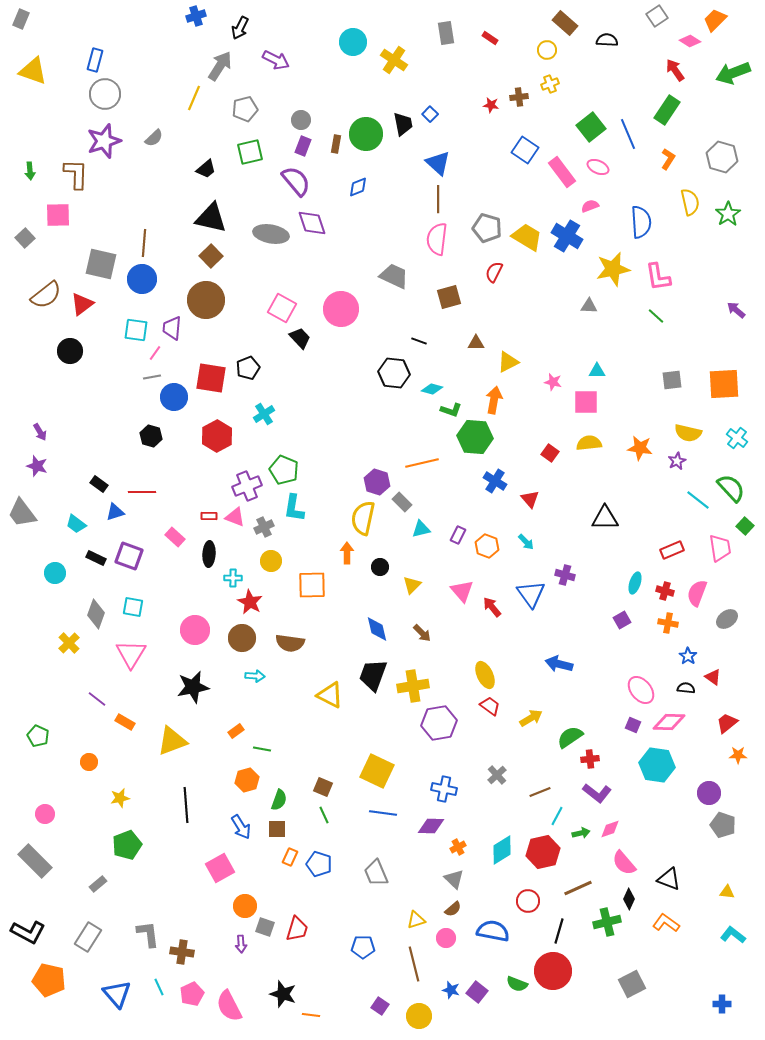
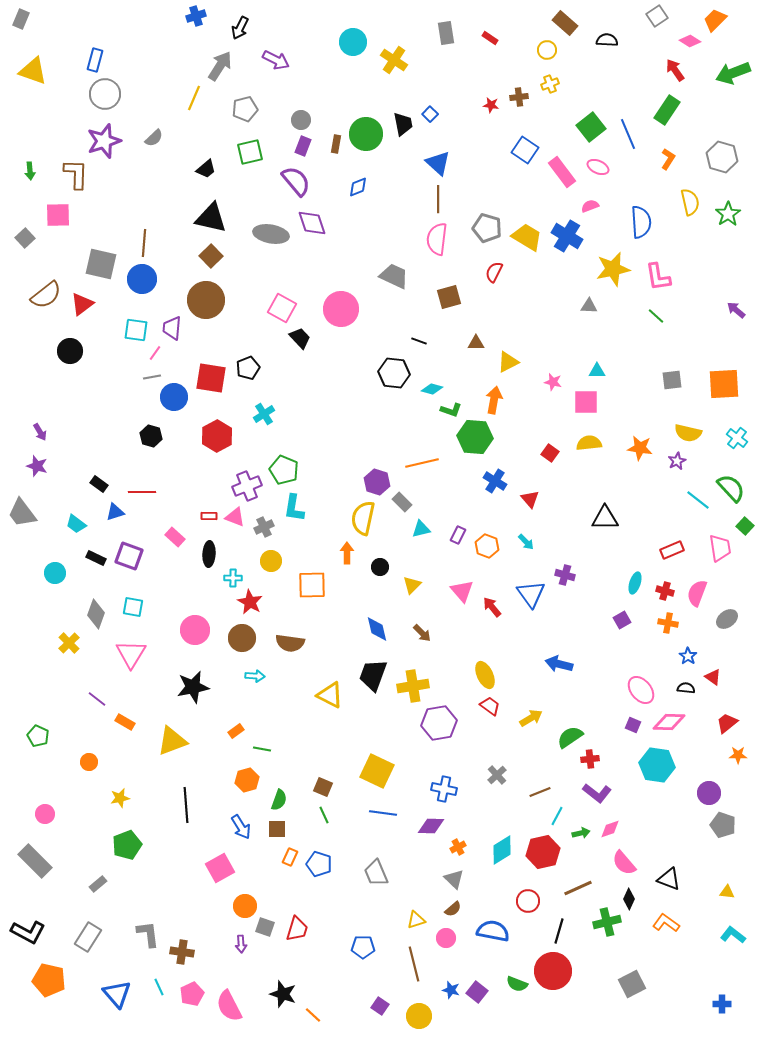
orange line at (311, 1015): moved 2 px right; rotated 36 degrees clockwise
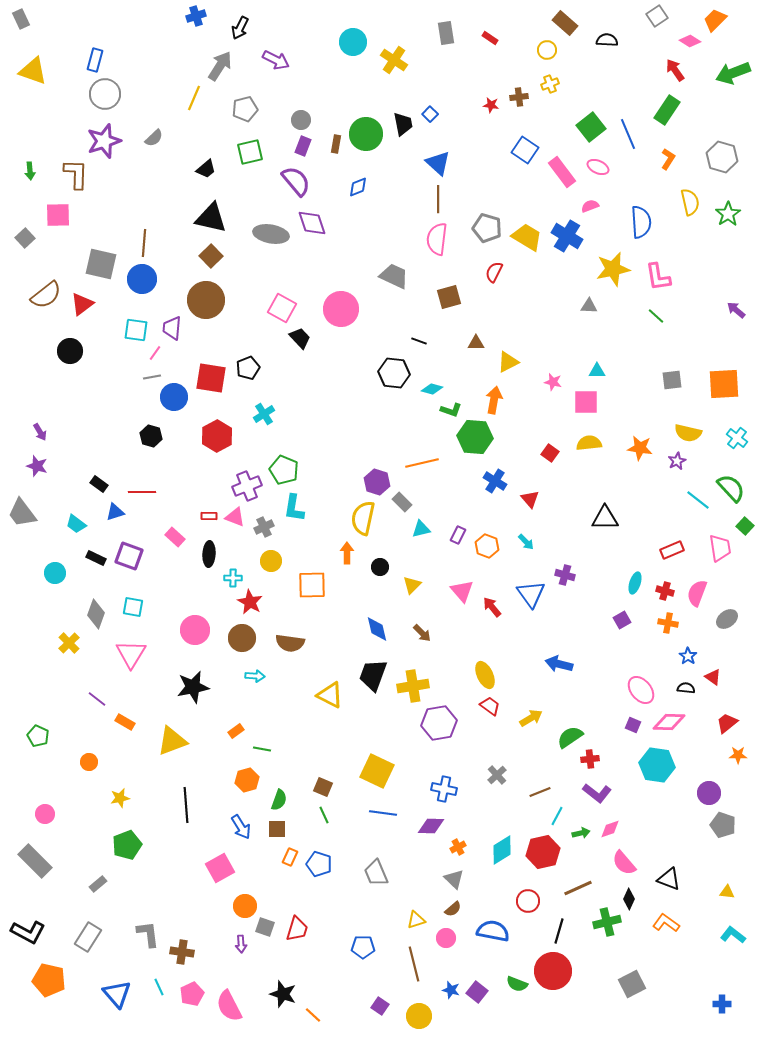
gray rectangle at (21, 19): rotated 48 degrees counterclockwise
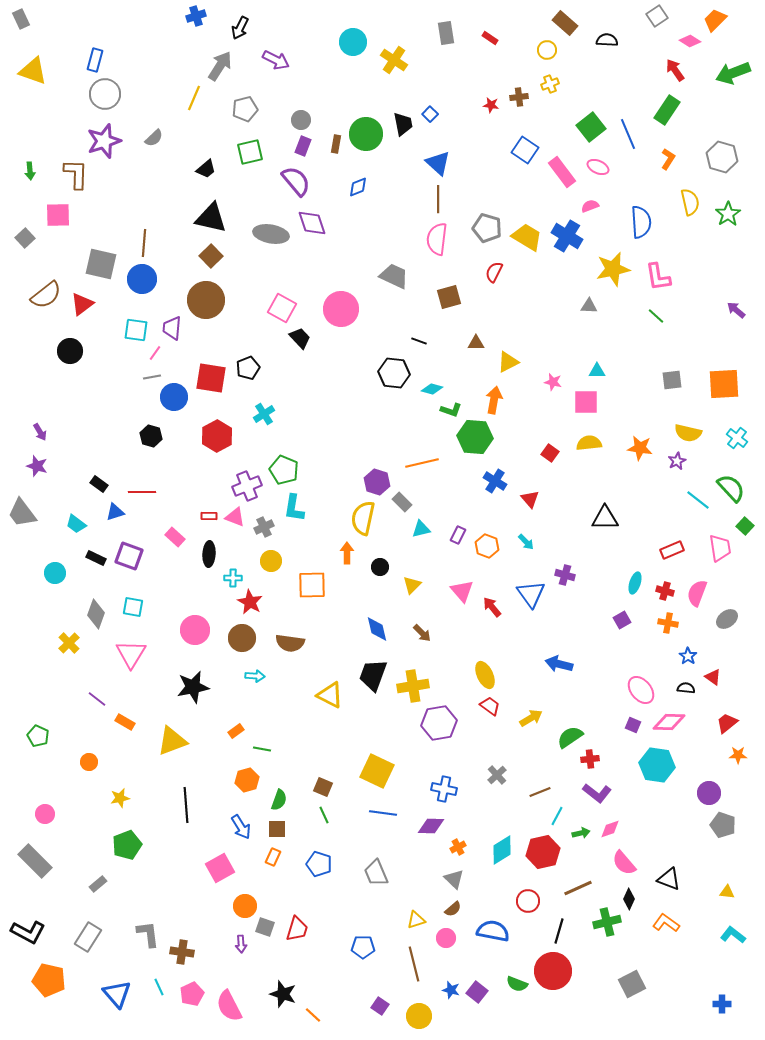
orange rectangle at (290, 857): moved 17 px left
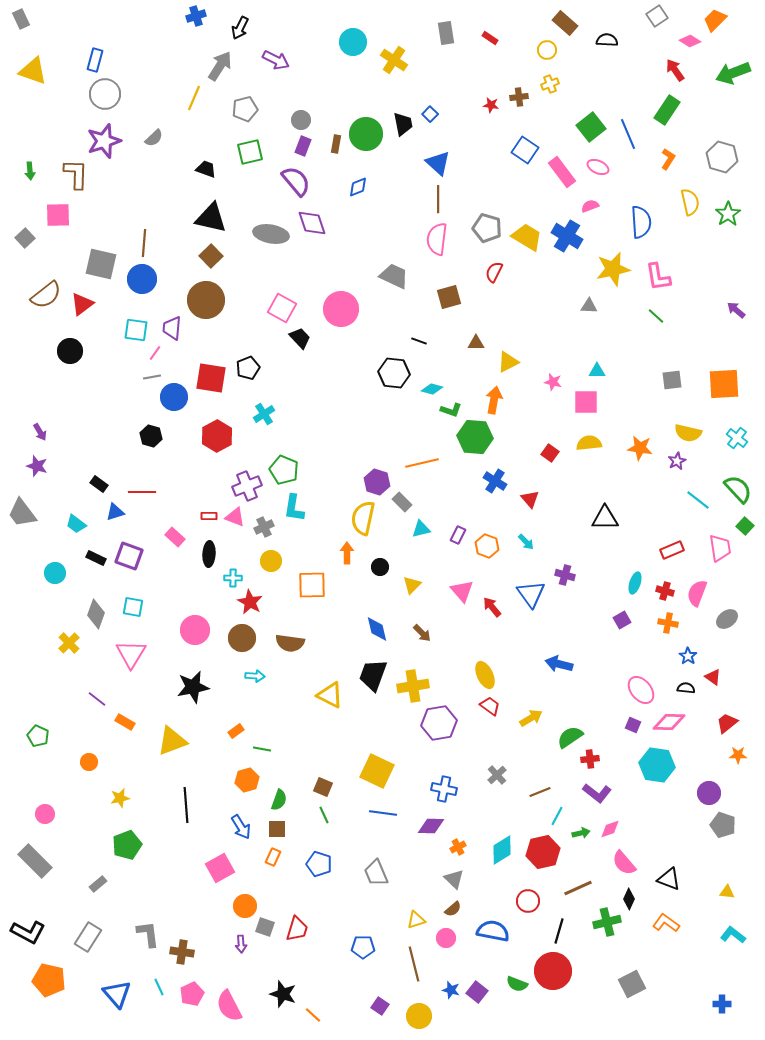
black trapezoid at (206, 169): rotated 120 degrees counterclockwise
green semicircle at (731, 488): moved 7 px right, 1 px down
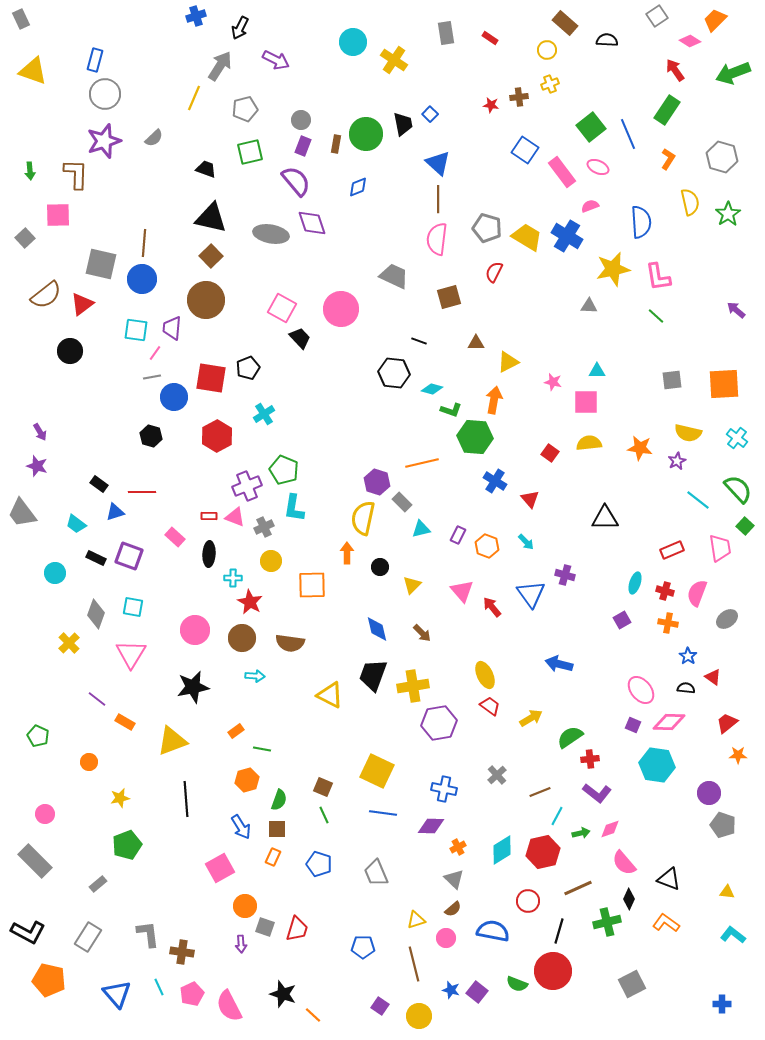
black line at (186, 805): moved 6 px up
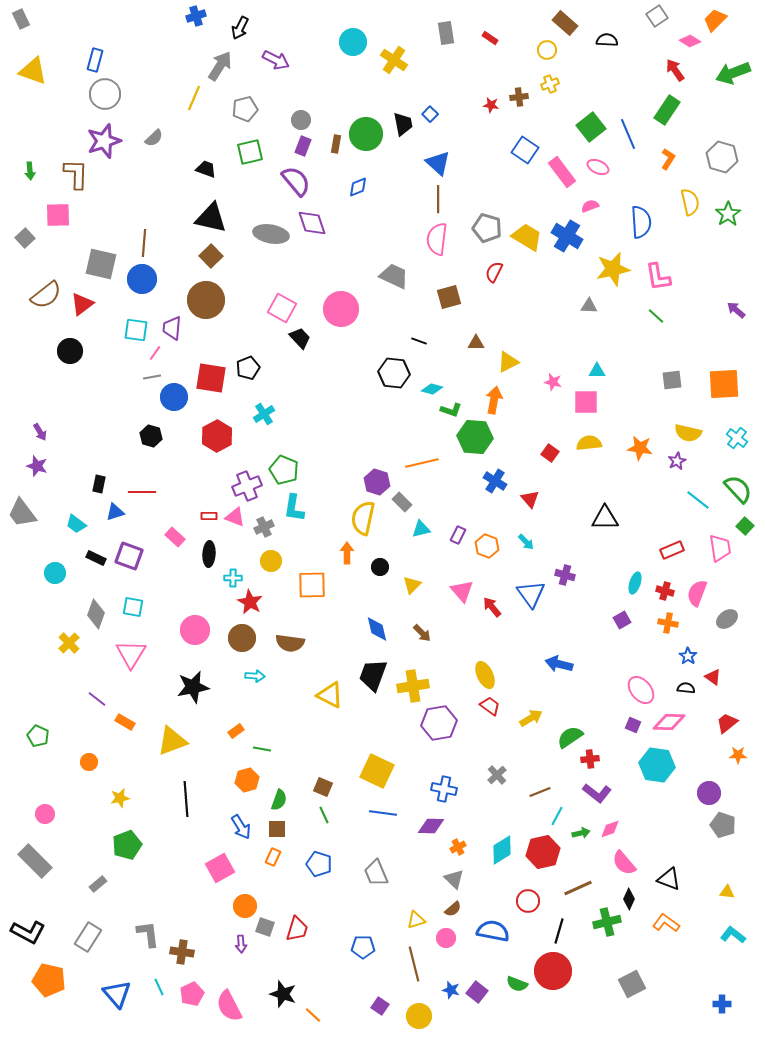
black rectangle at (99, 484): rotated 66 degrees clockwise
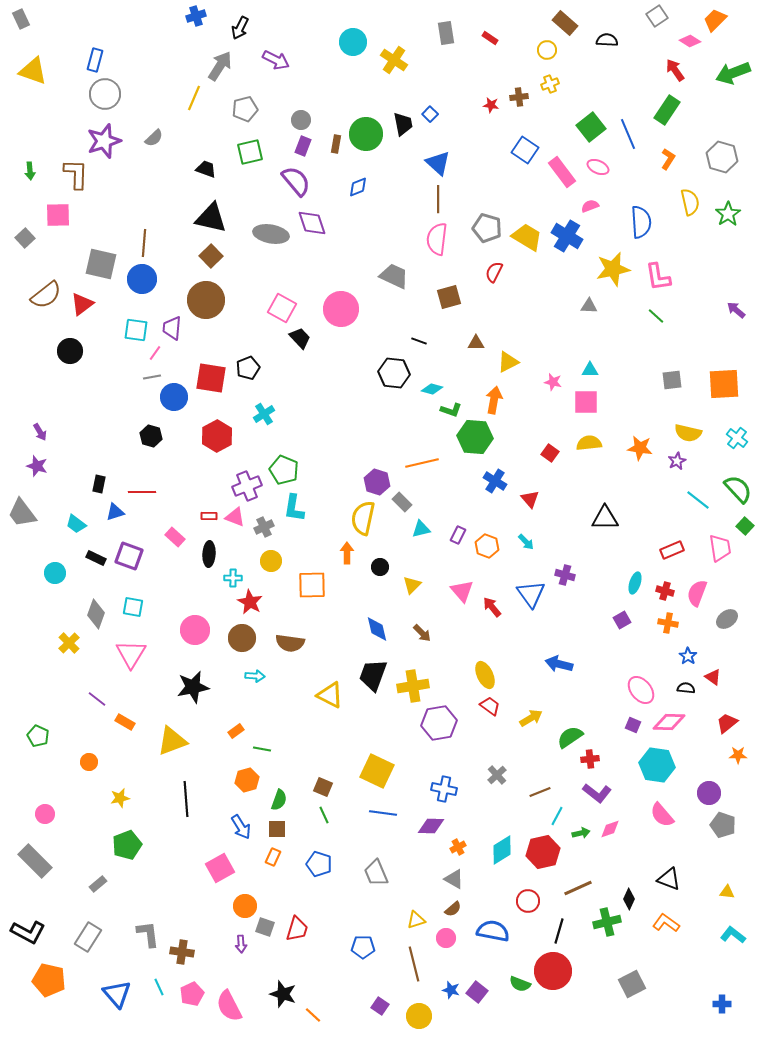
cyan triangle at (597, 371): moved 7 px left, 1 px up
pink semicircle at (624, 863): moved 38 px right, 48 px up
gray triangle at (454, 879): rotated 15 degrees counterclockwise
green semicircle at (517, 984): moved 3 px right
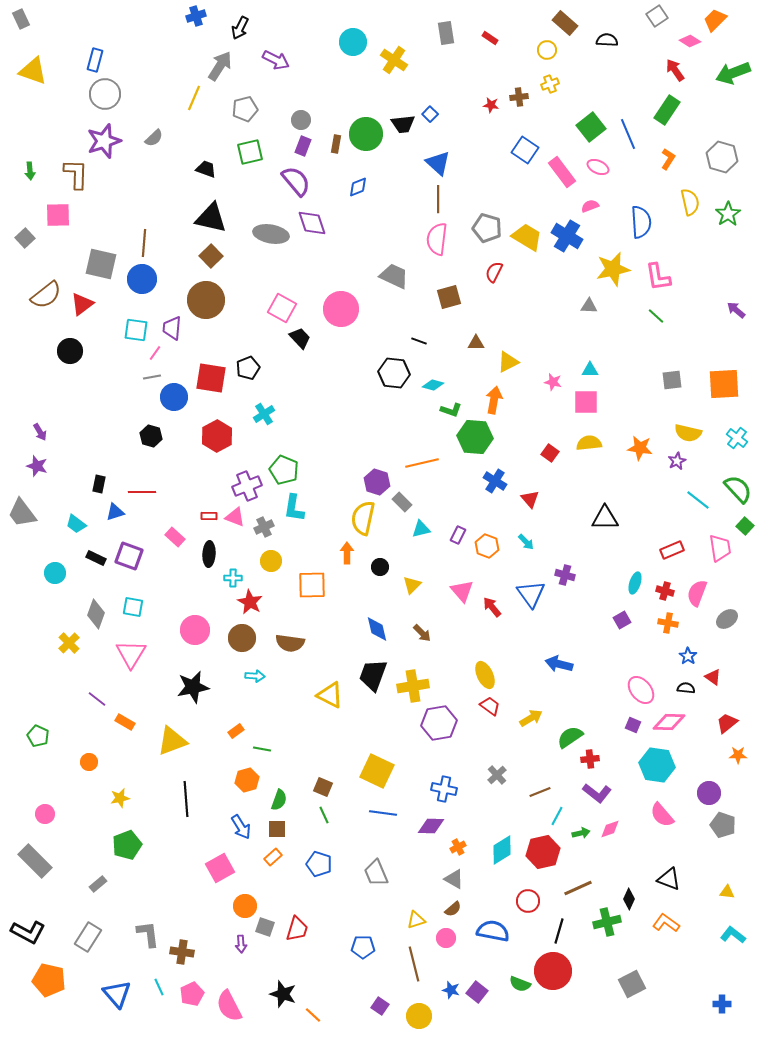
black trapezoid at (403, 124): rotated 95 degrees clockwise
cyan diamond at (432, 389): moved 1 px right, 4 px up
orange rectangle at (273, 857): rotated 24 degrees clockwise
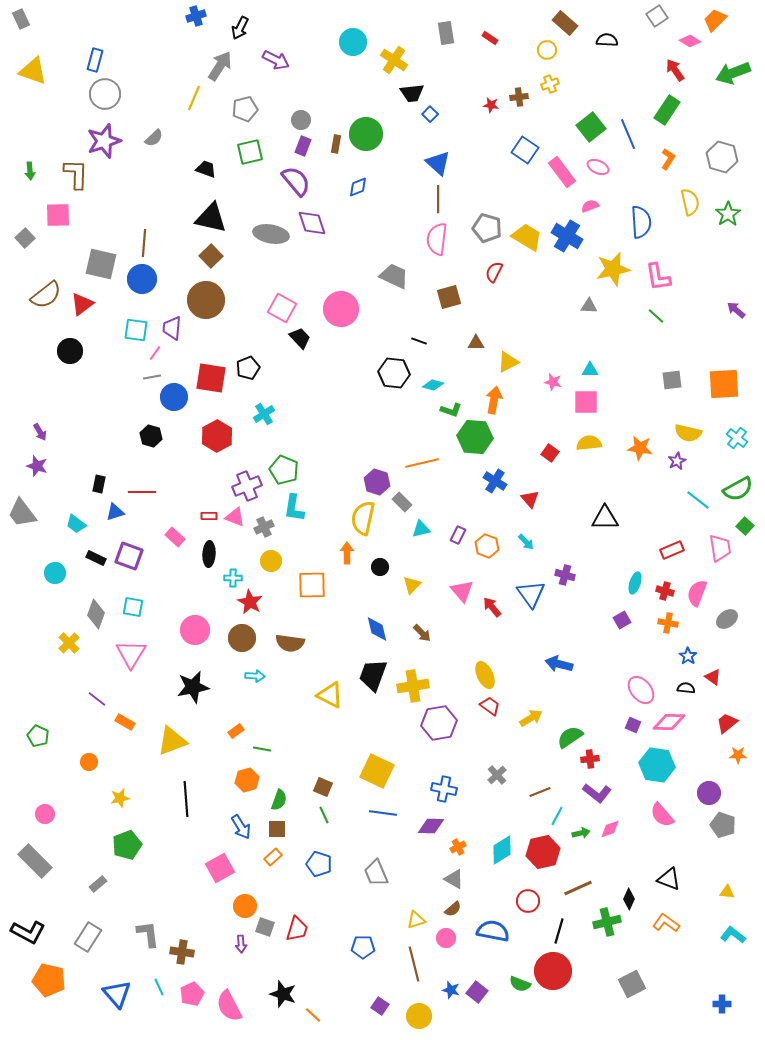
black trapezoid at (403, 124): moved 9 px right, 31 px up
green semicircle at (738, 489): rotated 104 degrees clockwise
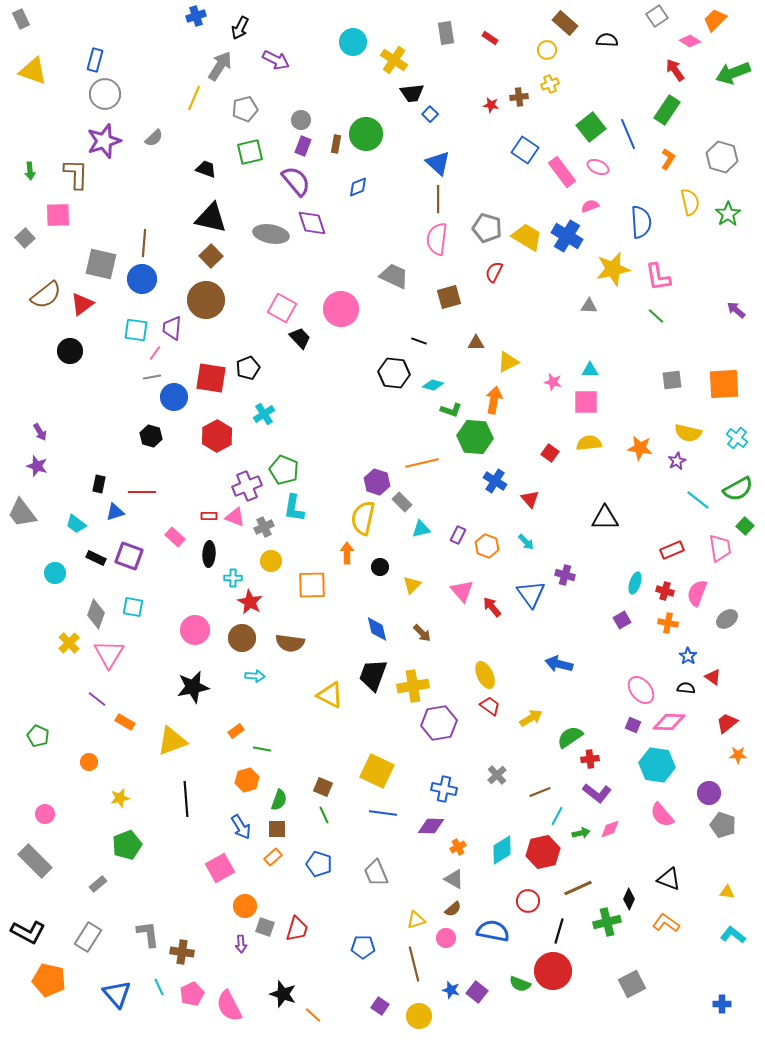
pink triangle at (131, 654): moved 22 px left
